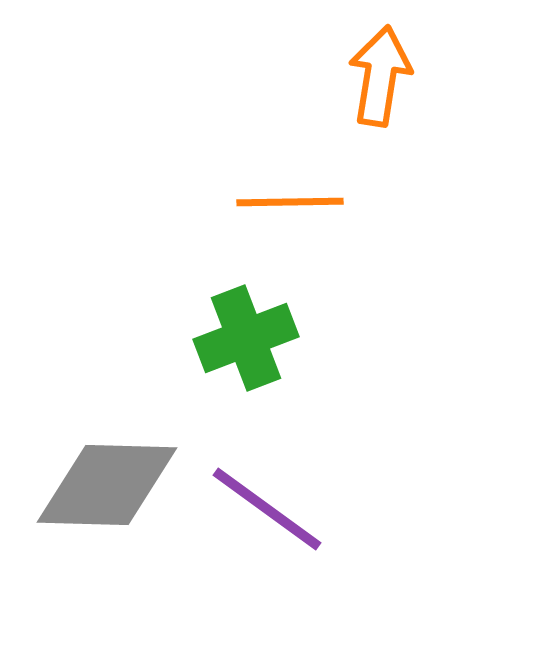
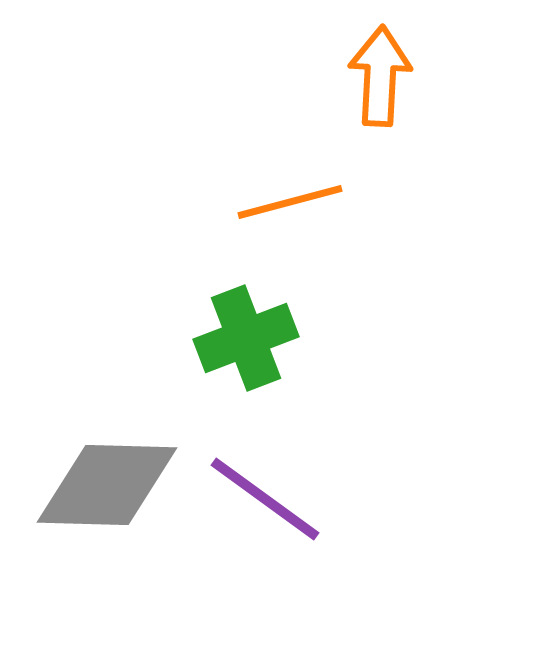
orange arrow: rotated 6 degrees counterclockwise
orange line: rotated 14 degrees counterclockwise
purple line: moved 2 px left, 10 px up
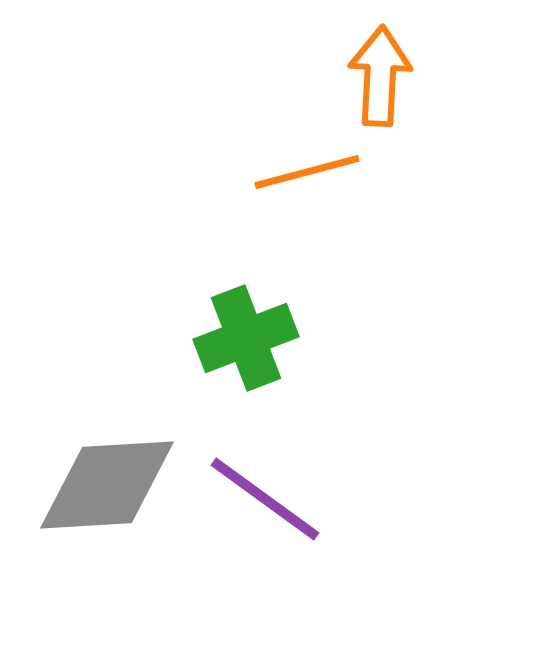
orange line: moved 17 px right, 30 px up
gray diamond: rotated 5 degrees counterclockwise
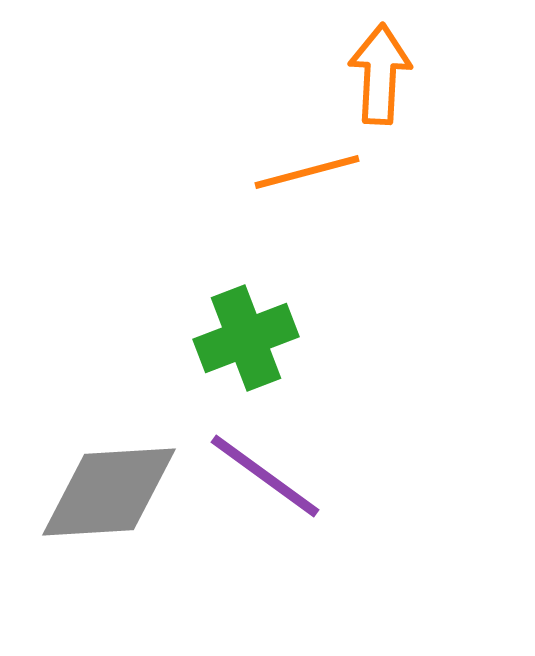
orange arrow: moved 2 px up
gray diamond: moved 2 px right, 7 px down
purple line: moved 23 px up
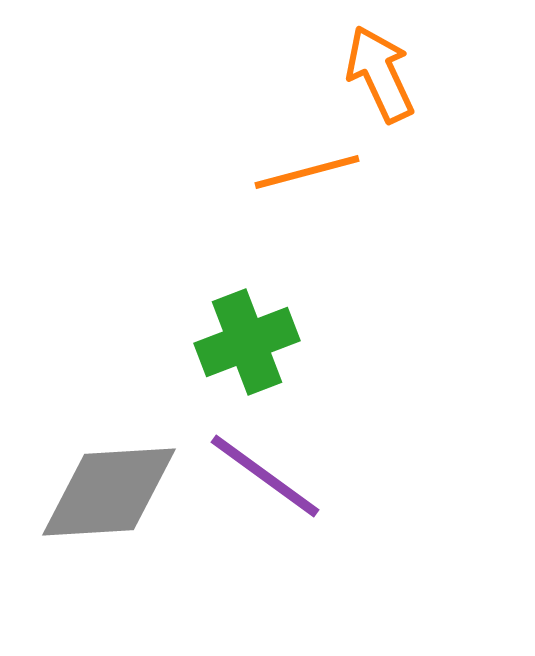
orange arrow: rotated 28 degrees counterclockwise
green cross: moved 1 px right, 4 px down
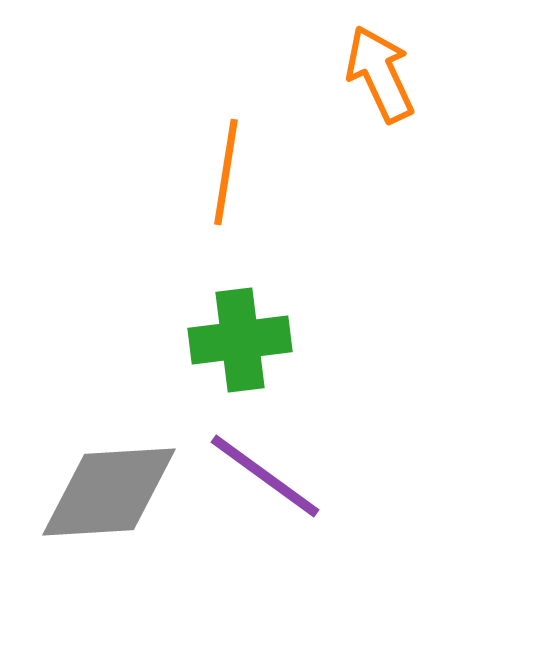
orange line: moved 81 px left; rotated 66 degrees counterclockwise
green cross: moved 7 px left, 2 px up; rotated 14 degrees clockwise
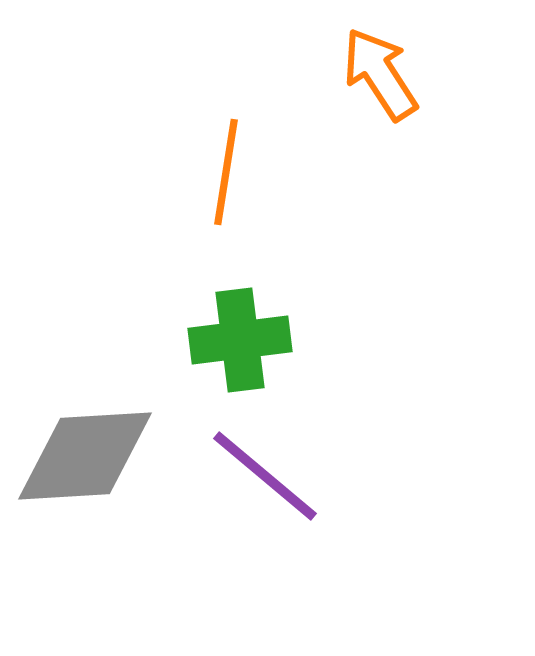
orange arrow: rotated 8 degrees counterclockwise
purple line: rotated 4 degrees clockwise
gray diamond: moved 24 px left, 36 px up
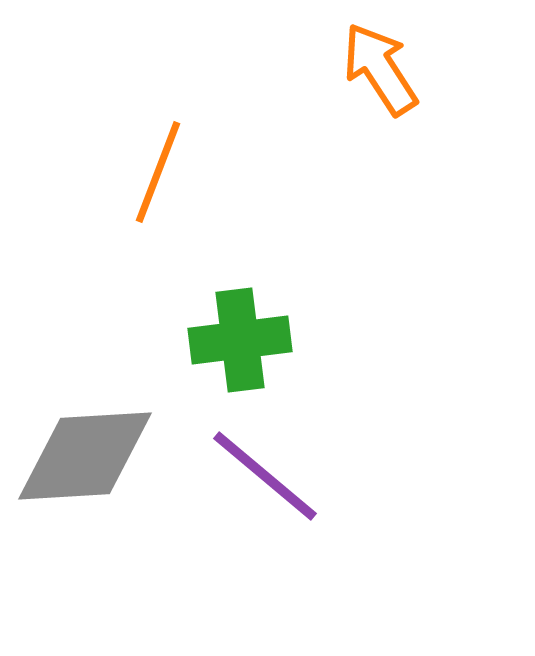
orange arrow: moved 5 px up
orange line: moved 68 px left; rotated 12 degrees clockwise
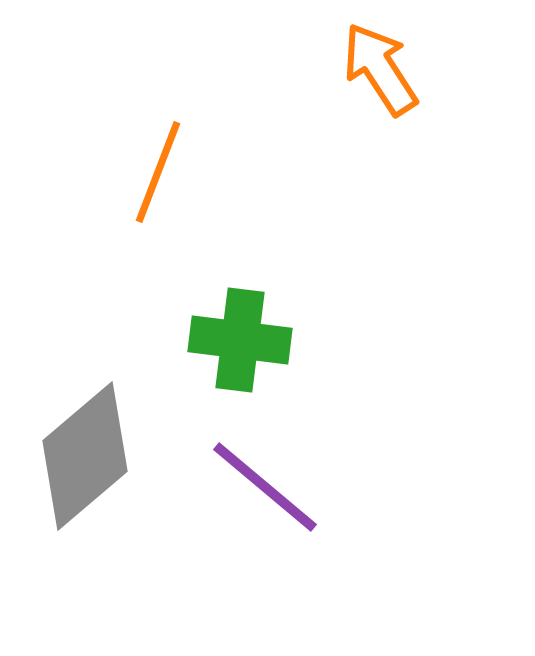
green cross: rotated 14 degrees clockwise
gray diamond: rotated 37 degrees counterclockwise
purple line: moved 11 px down
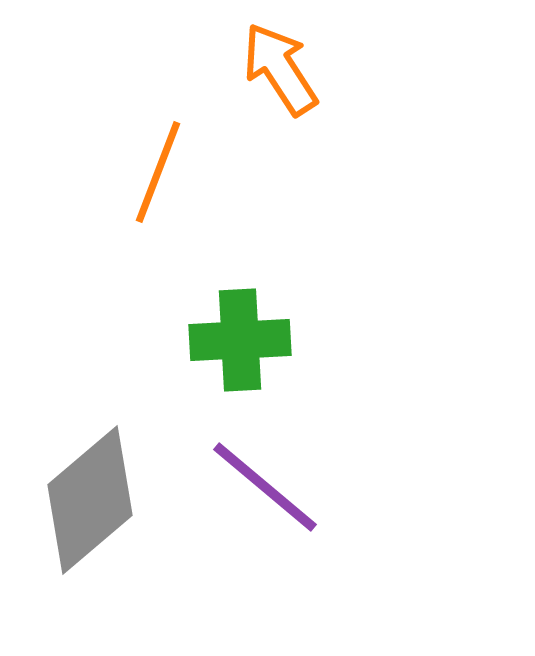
orange arrow: moved 100 px left
green cross: rotated 10 degrees counterclockwise
gray diamond: moved 5 px right, 44 px down
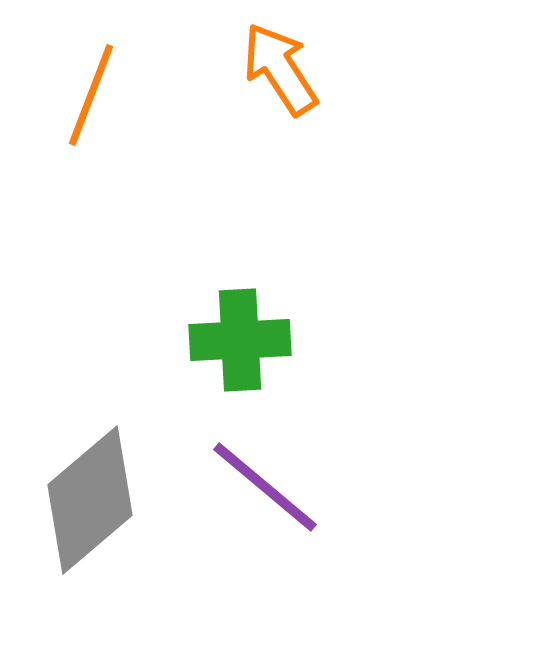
orange line: moved 67 px left, 77 px up
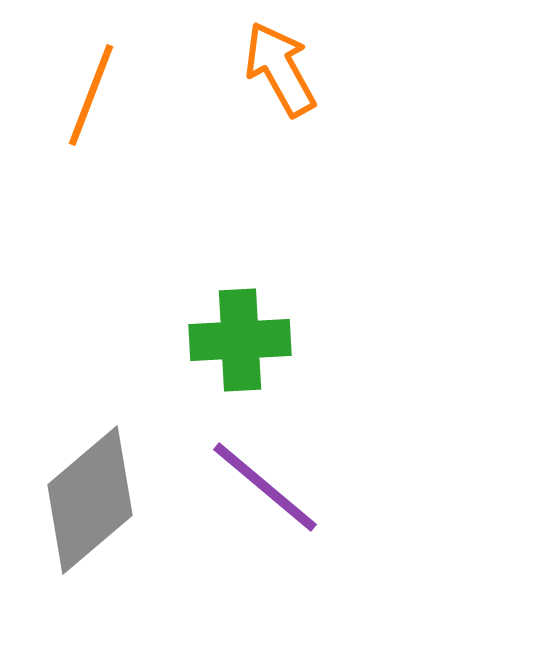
orange arrow: rotated 4 degrees clockwise
